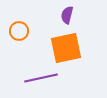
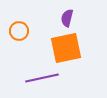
purple semicircle: moved 3 px down
purple line: moved 1 px right
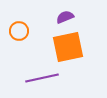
purple semicircle: moved 2 px left, 1 px up; rotated 54 degrees clockwise
orange square: moved 2 px right, 1 px up
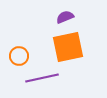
orange circle: moved 25 px down
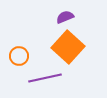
orange square: rotated 36 degrees counterclockwise
purple line: moved 3 px right
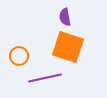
purple semicircle: rotated 78 degrees counterclockwise
orange square: rotated 24 degrees counterclockwise
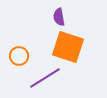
purple semicircle: moved 6 px left
purple line: rotated 20 degrees counterclockwise
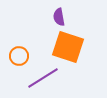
purple line: moved 2 px left
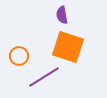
purple semicircle: moved 3 px right, 2 px up
purple line: moved 1 px right, 1 px up
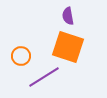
purple semicircle: moved 6 px right, 1 px down
orange circle: moved 2 px right
